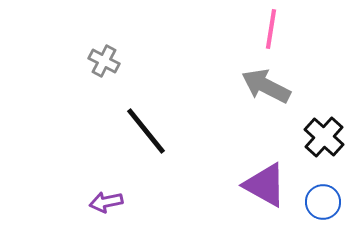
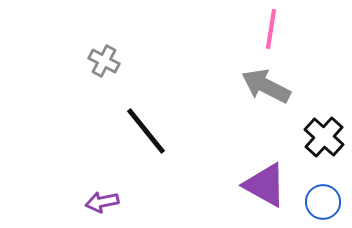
purple arrow: moved 4 px left
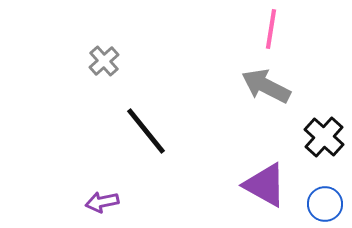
gray cross: rotated 20 degrees clockwise
blue circle: moved 2 px right, 2 px down
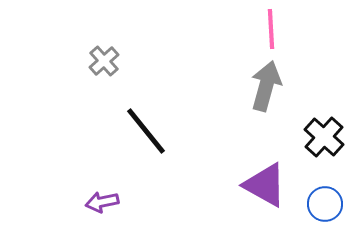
pink line: rotated 12 degrees counterclockwise
gray arrow: rotated 78 degrees clockwise
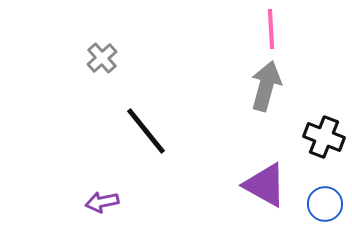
gray cross: moved 2 px left, 3 px up
black cross: rotated 21 degrees counterclockwise
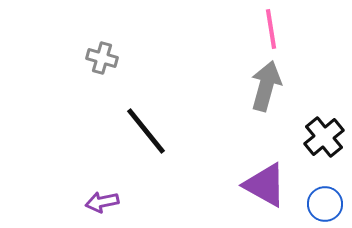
pink line: rotated 6 degrees counterclockwise
gray cross: rotated 32 degrees counterclockwise
black cross: rotated 30 degrees clockwise
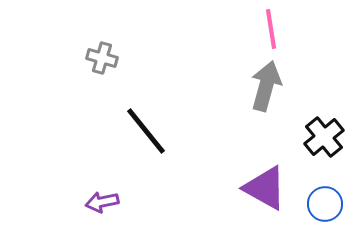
purple triangle: moved 3 px down
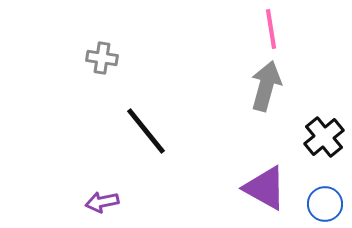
gray cross: rotated 8 degrees counterclockwise
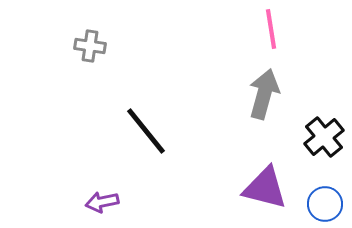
gray cross: moved 12 px left, 12 px up
gray arrow: moved 2 px left, 8 px down
purple triangle: rotated 15 degrees counterclockwise
